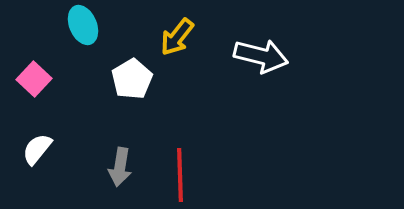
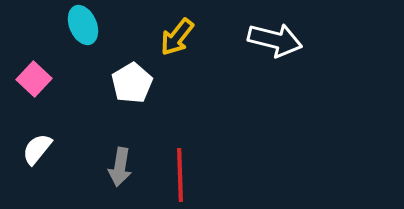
white arrow: moved 14 px right, 16 px up
white pentagon: moved 4 px down
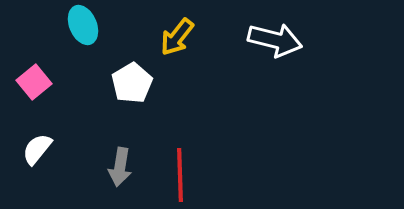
pink square: moved 3 px down; rotated 8 degrees clockwise
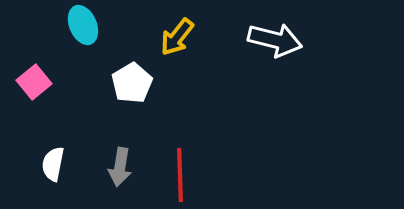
white semicircle: moved 16 px right, 15 px down; rotated 28 degrees counterclockwise
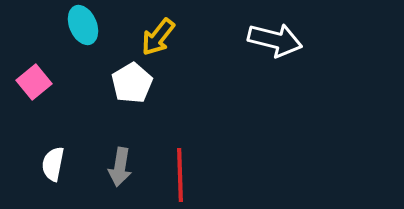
yellow arrow: moved 19 px left
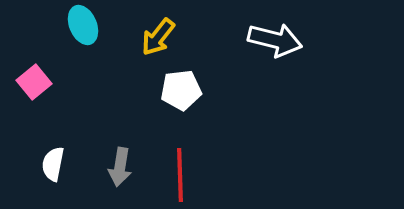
white pentagon: moved 49 px right, 7 px down; rotated 24 degrees clockwise
